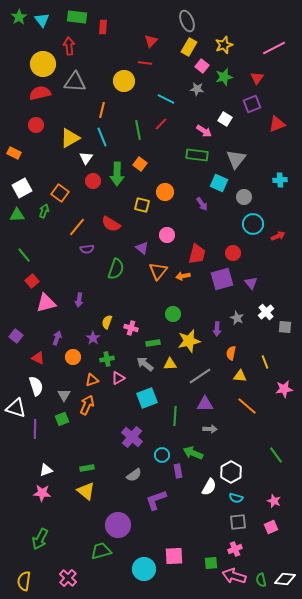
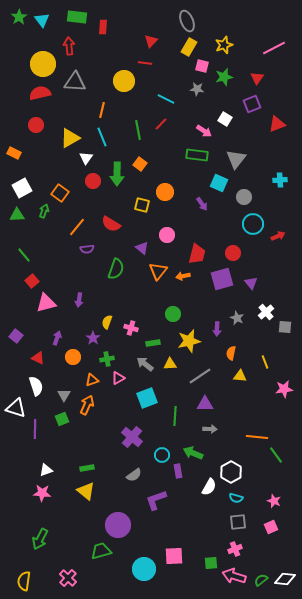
pink square at (202, 66): rotated 24 degrees counterclockwise
orange line at (247, 406): moved 10 px right, 31 px down; rotated 35 degrees counterclockwise
green semicircle at (261, 580): rotated 64 degrees clockwise
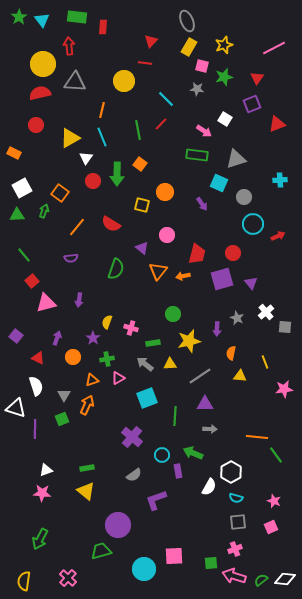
cyan line at (166, 99): rotated 18 degrees clockwise
gray triangle at (236, 159): rotated 35 degrees clockwise
purple semicircle at (87, 249): moved 16 px left, 9 px down
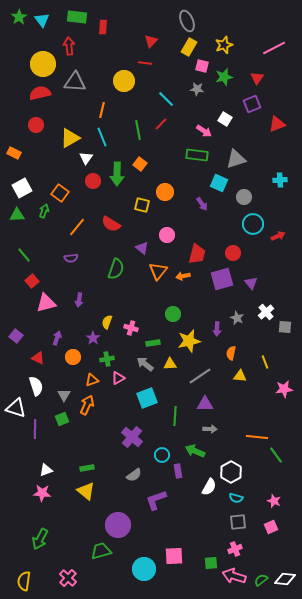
green arrow at (193, 453): moved 2 px right, 2 px up
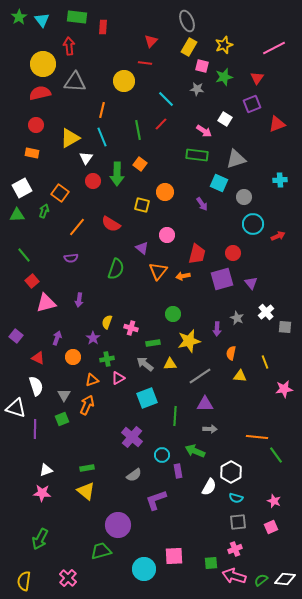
orange rectangle at (14, 153): moved 18 px right; rotated 16 degrees counterclockwise
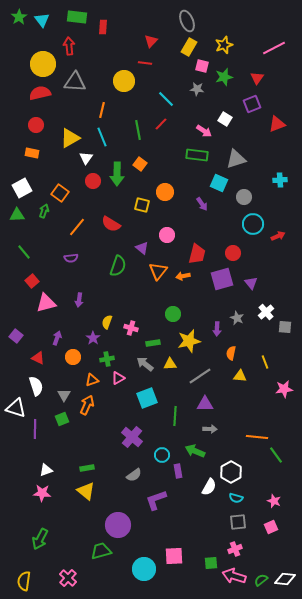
green line at (24, 255): moved 3 px up
green semicircle at (116, 269): moved 2 px right, 3 px up
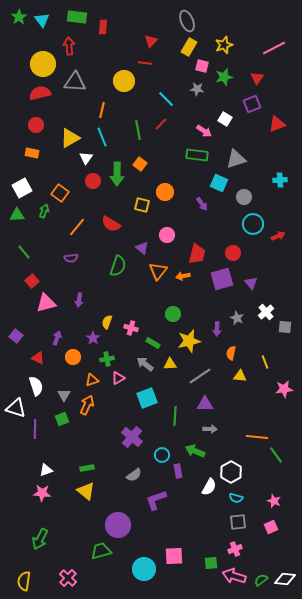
green rectangle at (153, 343): rotated 40 degrees clockwise
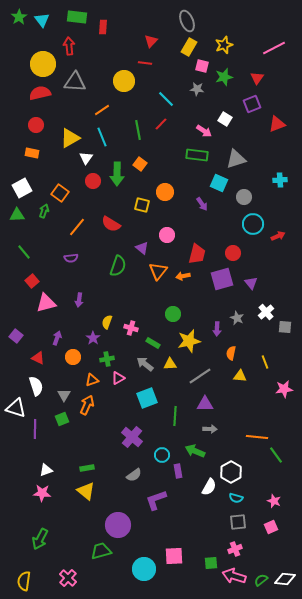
orange line at (102, 110): rotated 42 degrees clockwise
